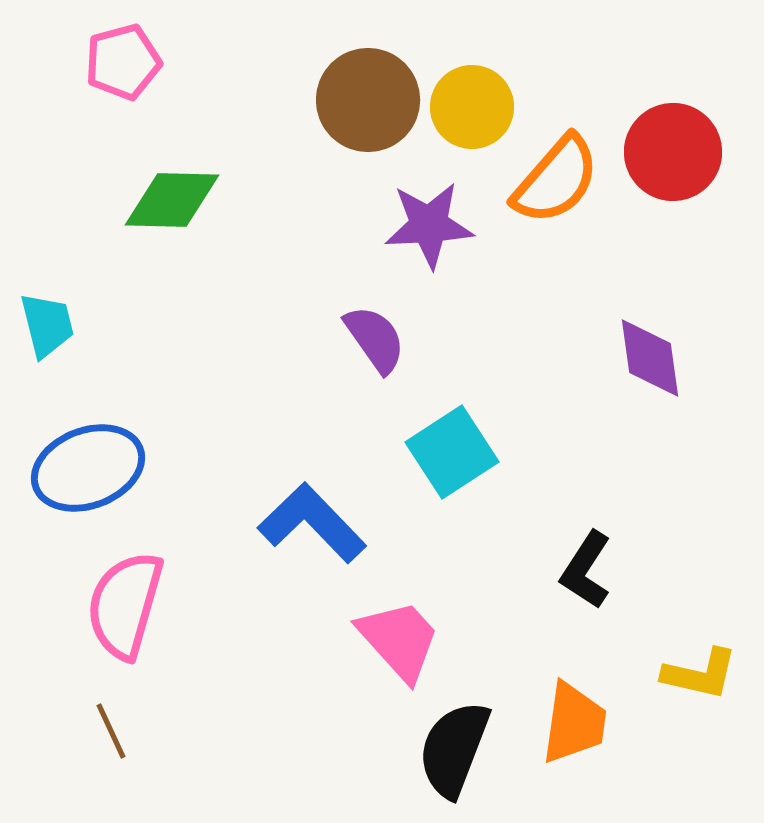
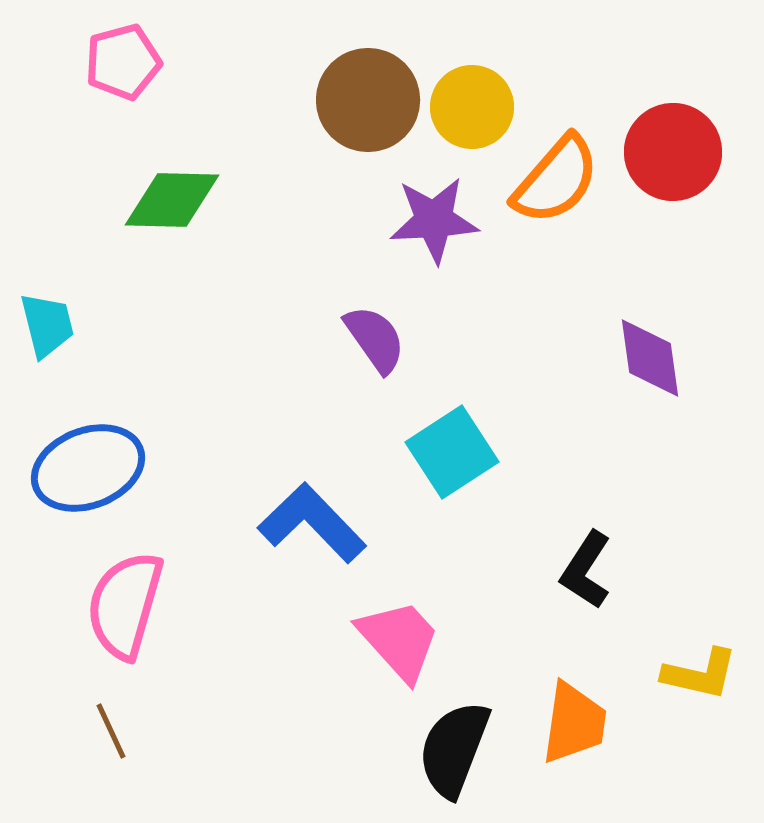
purple star: moved 5 px right, 5 px up
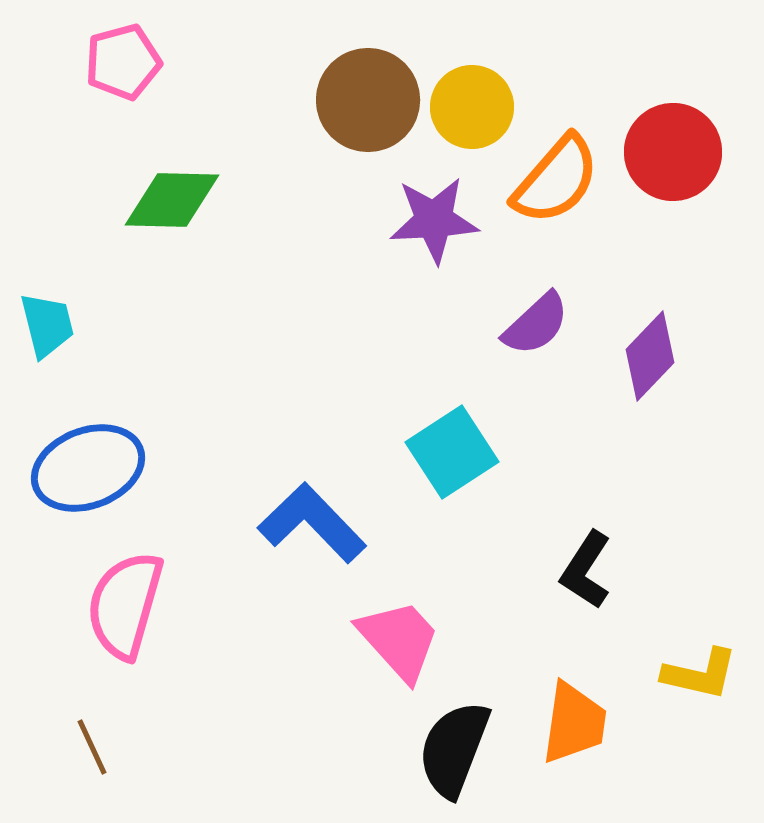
purple semicircle: moved 161 px right, 15 px up; rotated 82 degrees clockwise
purple diamond: moved 2 px up; rotated 52 degrees clockwise
brown line: moved 19 px left, 16 px down
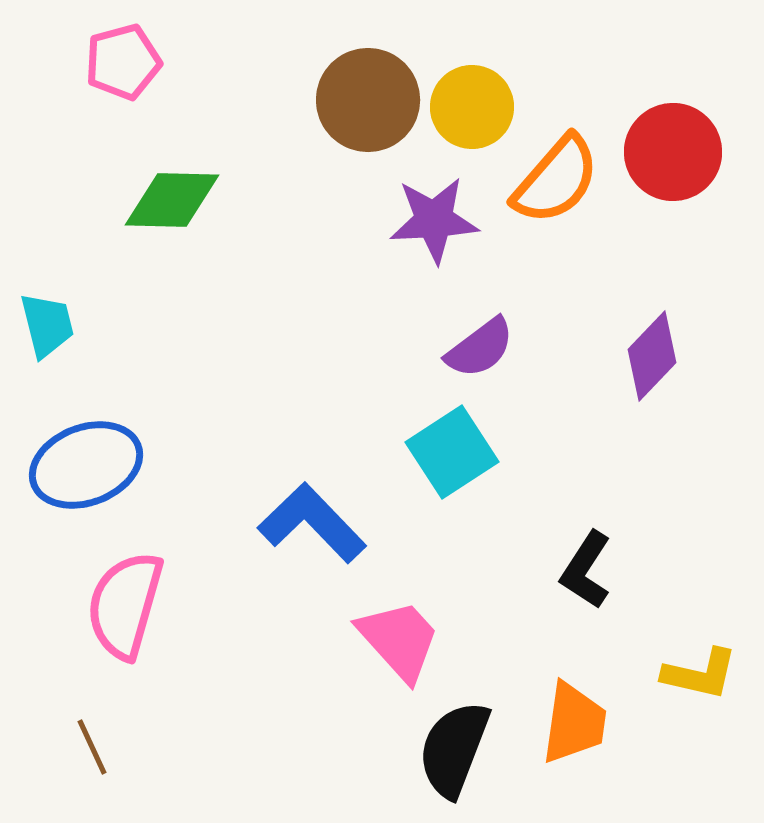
purple semicircle: moved 56 px left, 24 px down; rotated 6 degrees clockwise
purple diamond: moved 2 px right
blue ellipse: moved 2 px left, 3 px up
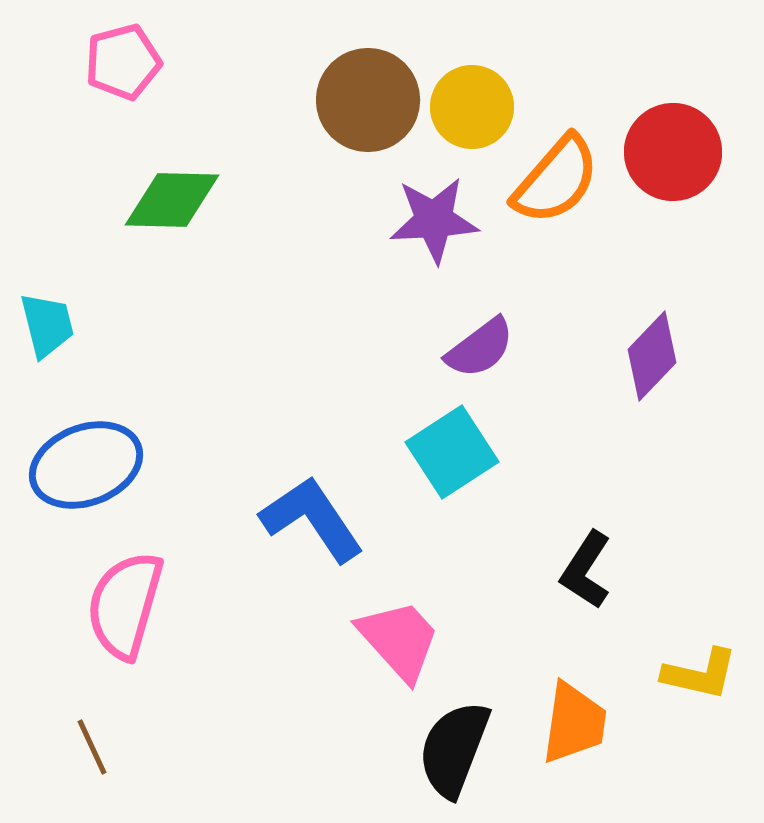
blue L-shape: moved 4 px up; rotated 10 degrees clockwise
